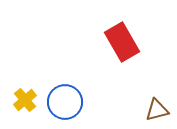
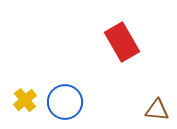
brown triangle: rotated 20 degrees clockwise
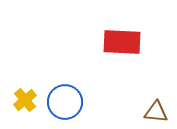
red rectangle: rotated 57 degrees counterclockwise
brown triangle: moved 1 px left, 2 px down
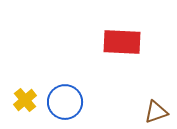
brown triangle: rotated 25 degrees counterclockwise
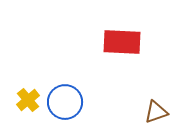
yellow cross: moved 3 px right
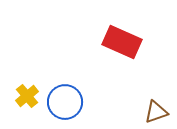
red rectangle: rotated 21 degrees clockwise
yellow cross: moved 1 px left, 4 px up
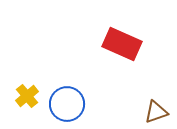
red rectangle: moved 2 px down
blue circle: moved 2 px right, 2 px down
